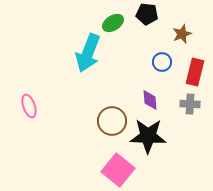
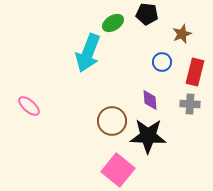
pink ellipse: rotated 30 degrees counterclockwise
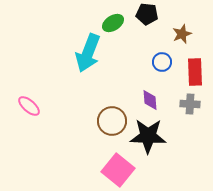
red rectangle: rotated 16 degrees counterclockwise
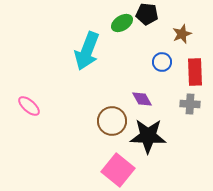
green ellipse: moved 9 px right
cyan arrow: moved 1 px left, 2 px up
purple diamond: moved 8 px left, 1 px up; rotated 25 degrees counterclockwise
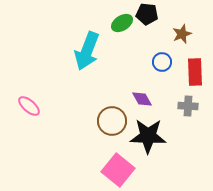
gray cross: moved 2 px left, 2 px down
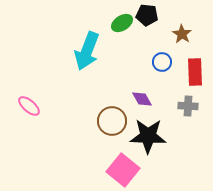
black pentagon: moved 1 px down
brown star: rotated 18 degrees counterclockwise
pink square: moved 5 px right
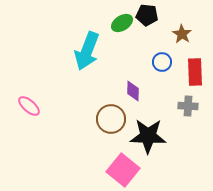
purple diamond: moved 9 px left, 8 px up; rotated 30 degrees clockwise
brown circle: moved 1 px left, 2 px up
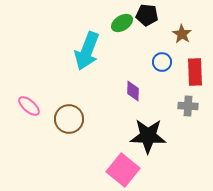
brown circle: moved 42 px left
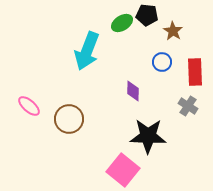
brown star: moved 9 px left, 3 px up
gray cross: rotated 30 degrees clockwise
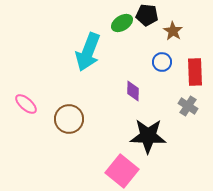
cyan arrow: moved 1 px right, 1 px down
pink ellipse: moved 3 px left, 2 px up
pink square: moved 1 px left, 1 px down
